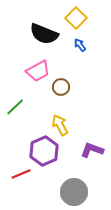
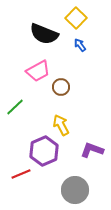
yellow arrow: moved 1 px right
gray circle: moved 1 px right, 2 px up
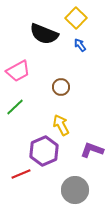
pink trapezoid: moved 20 px left
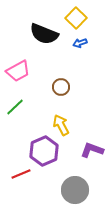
blue arrow: moved 2 px up; rotated 72 degrees counterclockwise
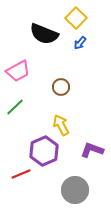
blue arrow: rotated 32 degrees counterclockwise
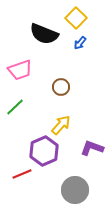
pink trapezoid: moved 2 px right, 1 px up; rotated 10 degrees clockwise
yellow arrow: rotated 70 degrees clockwise
purple L-shape: moved 2 px up
red line: moved 1 px right
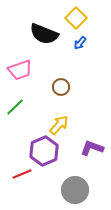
yellow arrow: moved 2 px left
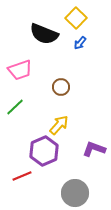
purple L-shape: moved 2 px right, 1 px down
red line: moved 2 px down
gray circle: moved 3 px down
